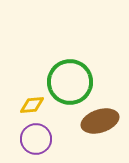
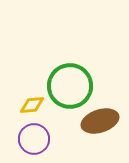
green circle: moved 4 px down
purple circle: moved 2 px left
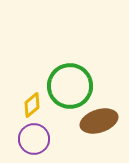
yellow diamond: rotated 35 degrees counterclockwise
brown ellipse: moved 1 px left
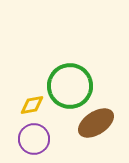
yellow diamond: rotated 30 degrees clockwise
brown ellipse: moved 3 px left, 2 px down; rotated 15 degrees counterclockwise
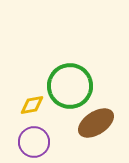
purple circle: moved 3 px down
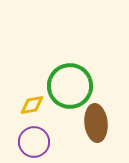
brown ellipse: rotated 63 degrees counterclockwise
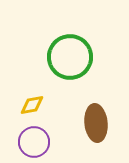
green circle: moved 29 px up
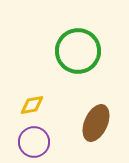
green circle: moved 8 px right, 6 px up
brown ellipse: rotated 30 degrees clockwise
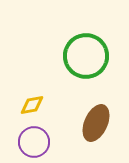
green circle: moved 8 px right, 5 px down
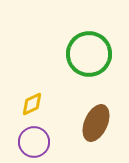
green circle: moved 3 px right, 2 px up
yellow diamond: moved 1 px up; rotated 15 degrees counterclockwise
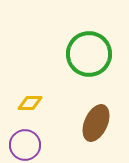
yellow diamond: moved 2 px left, 1 px up; rotated 25 degrees clockwise
purple circle: moved 9 px left, 3 px down
